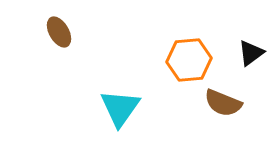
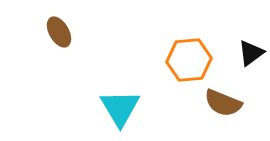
cyan triangle: rotated 6 degrees counterclockwise
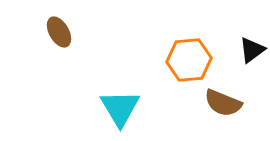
black triangle: moved 1 px right, 3 px up
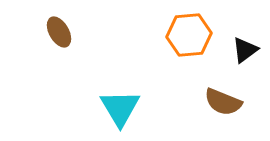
black triangle: moved 7 px left
orange hexagon: moved 25 px up
brown semicircle: moved 1 px up
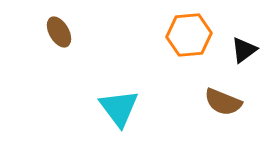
black triangle: moved 1 px left
cyan triangle: moved 1 px left; rotated 6 degrees counterclockwise
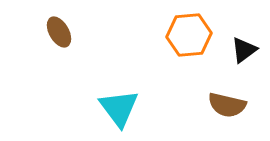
brown semicircle: moved 4 px right, 3 px down; rotated 9 degrees counterclockwise
